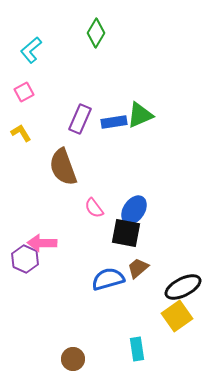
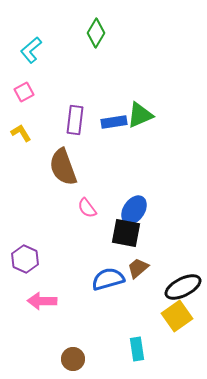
purple rectangle: moved 5 px left, 1 px down; rotated 16 degrees counterclockwise
pink semicircle: moved 7 px left
pink arrow: moved 58 px down
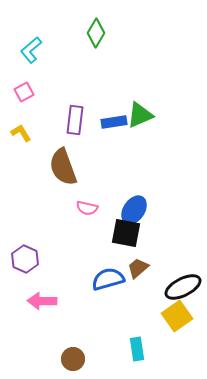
pink semicircle: rotated 40 degrees counterclockwise
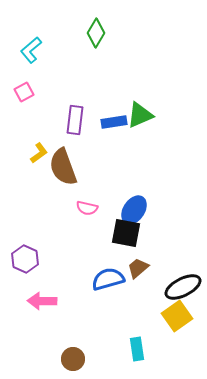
yellow L-shape: moved 18 px right, 20 px down; rotated 85 degrees clockwise
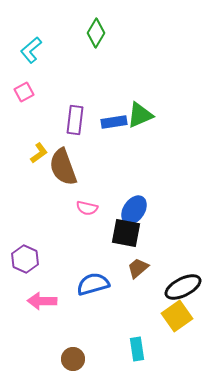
blue semicircle: moved 15 px left, 5 px down
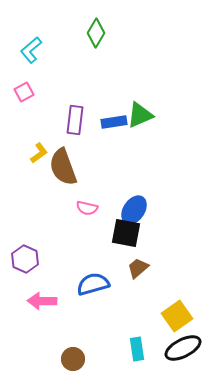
black ellipse: moved 61 px down
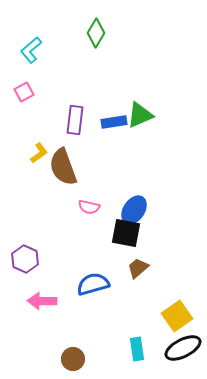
pink semicircle: moved 2 px right, 1 px up
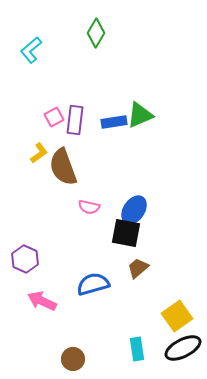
pink square: moved 30 px right, 25 px down
pink arrow: rotated 24 degrees clockwise
